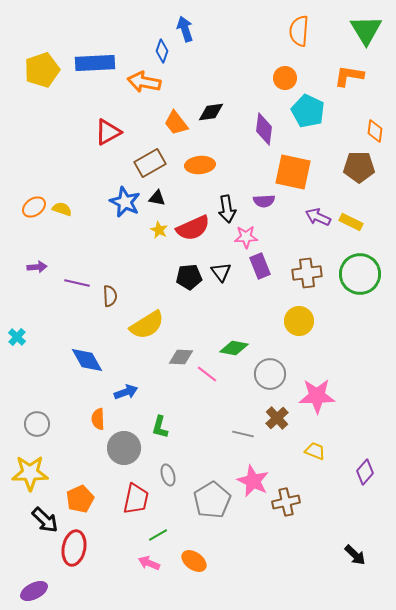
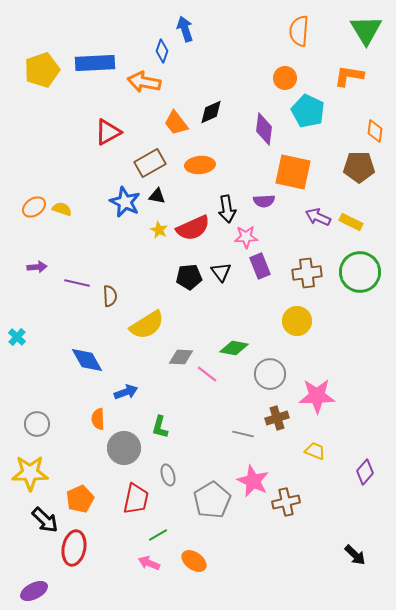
black diamond at (211, 112): rotated 16 degrees counterclockwise
black triangle at (157, 198): moved 2 px up
green circle at (360, 274): moved 2 px up
yellow circle at (299, 321): moved 2 px left
brown cross at (277, 418): rotated 25 degrees clockwise
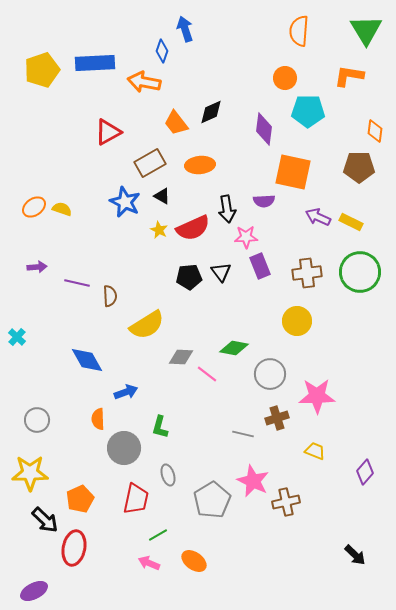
cyan pentagon at (308, 111): rotated 24 degrees counterclockwise
black triangle at (157, 196): moved 5 px right; rotated 18 degrees clockwise
gray circle at (37, 424): moved 4 px up
